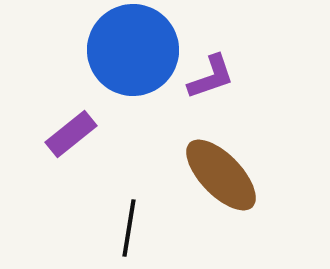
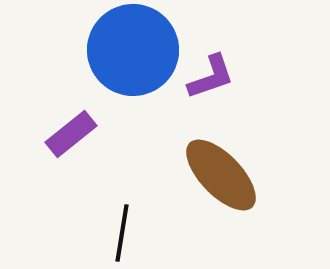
black line: moved 7 px left, 5 px down
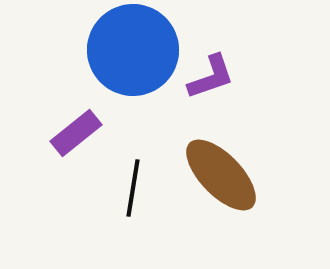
purple rectangle: moved 5 px right, 1 px up
black line: moved 11 px right, 45 px up
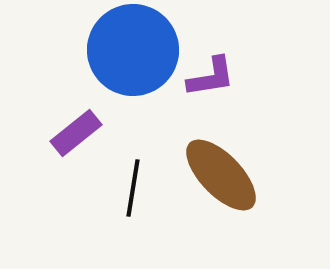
purple L-shape: rotated 10 degrees clockwise
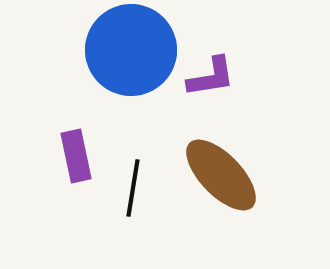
blue circle: moved 2 px left
purple rectangle: moved 23 px down; rotated 63 degrees counterclockwise
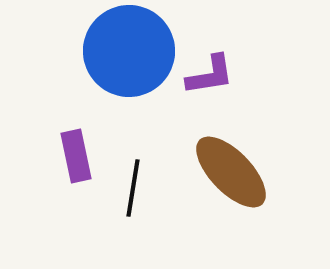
blue circle: moved 2 px left, 1 px down
purple L-shape: moved 1 px left, 2 px up
brown ellipse: moved 10 px right, 3 px up
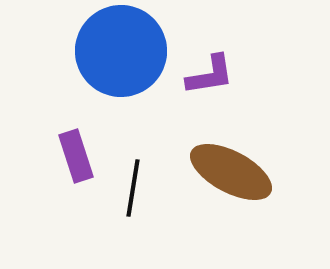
blue circle: moved 8 px left
purple rectangle: rotated 6 degrees counterclockwise
brown ellipse: rotated 18 degrees counterclockwise
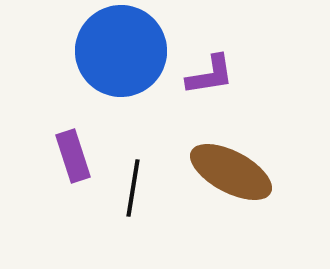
purple rectangle: moved 3 px left
